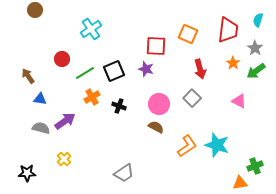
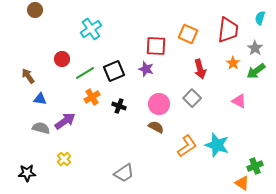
cyan semicircle: moved 2 px right, 2 px up
orange triangle: moved 2 px right; rotated 42 degrees clockwise
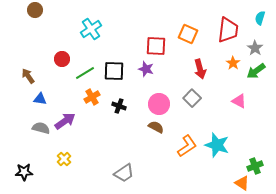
black square: rotated 25 degrees clockwise
black star: moved 3 px left, 1 px up
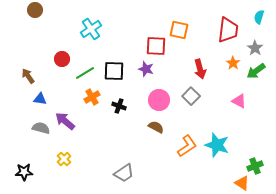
cyan semicircle: moved 1 px left, 1 px up
orange square: moved 9 px left, 4 px up; rotated 12 degrees counterclockwise
gray square: moved 1 px left, 2 px up
pink circle: moved 4 px up
purple arrow: rotated 105 degrees counterclockwise
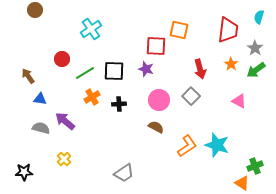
orange star: moved 2 px left, 1 px down
green arrow: moved 1 px up
black cross: moved 2 px up; rotated 24 degrees counterclockwise
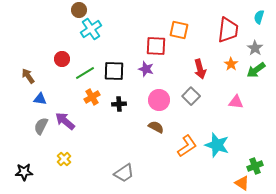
brown circle: moved 44 px right
pink triangle: moved 3 px left, 1 px down; rotated 21 degrees counterclockwise
gray semicircle: moved 2 px up; rotated 78 degrees counterclockwise
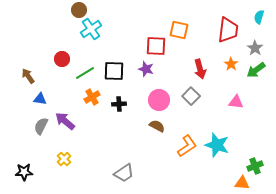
brown semicircle: moved 1 px right, 1 px up
orange triangle: rotated 28 degrees counterclockwise
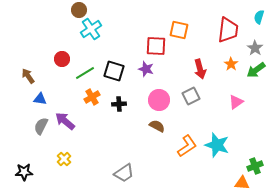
black square: rotated 15 degrees clockwise
gray square: rotated 18 degrees clockwise
pink triangle: rotated 42 degrees counterclockwise
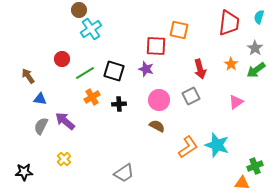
red trapezoid: moved 1 px right, 7 px up
orange L-shape: moved 1 px right, 1 px down
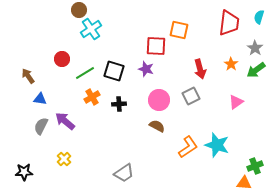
orange triangle: moved 2 px right
